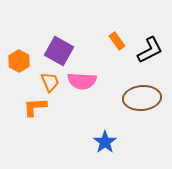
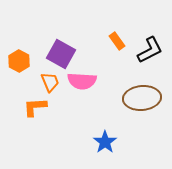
purple square: moved 2 px right, 3 px down
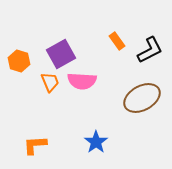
purple square: rotated 32 degrees clockwise
orange hexagon: rotated 10 degrees counterclockwise
brown ellipse: rotated 24 degrees counterclockwise
orange L-shape: moved 38 px down
blue star: moved 9 px left
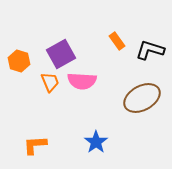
black L-shape: rotated 136 degrees counterclockwise
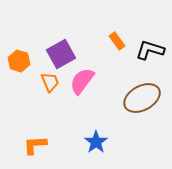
pink semicircle: rotated 124 degrees clockwise
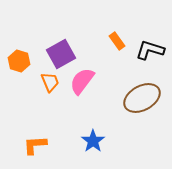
blue star: moved 3 px left, 1 px up
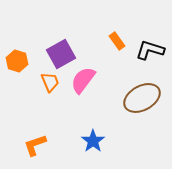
orange hexagon: moved 2 px left
pink semicircle: moved 1 px right, 1 px up
orange L-shape: rotated 15 degrees counterclockwise
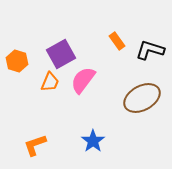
orange trapezoid: rotated 45 degrees clockwise
